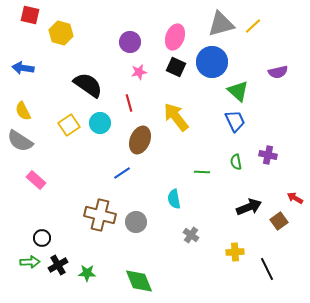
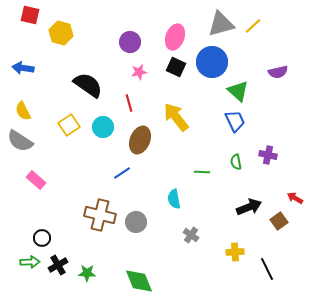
cyan circle: moved 3 px right, 4 px down
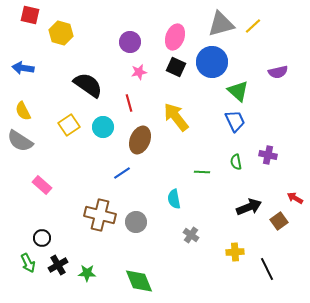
pink rectangle: moved 6 px right, 5 px down
green arrow: moved 2 px left, 1 px down; rotated 66 degrees clockwise
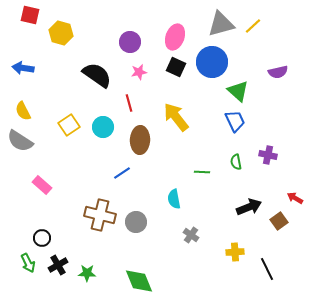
black semicircle: moved 9 px right, 10 px up
brown ellipse: rotated 20 degrees counterclockwise
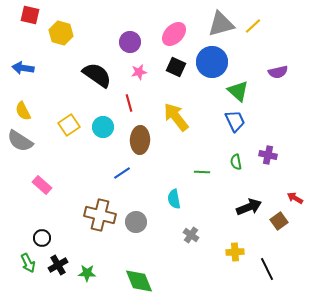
pink ellipse: moved 1 px left, 3 px up; rotated 25 degrees clockwise
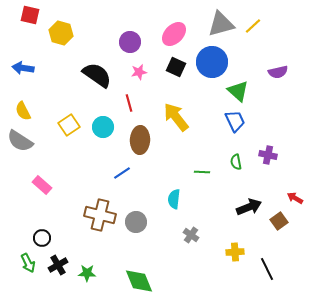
cyan semicircle: rotated 18 degrees clockwise
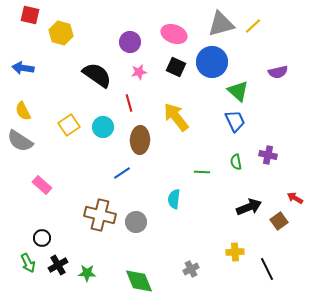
pink ellipse: rotated 65 degrees clockwise
gray cross: moved 34 px down; rotated 28 degrees clockwise
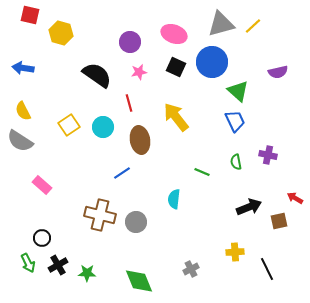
brown ellipse: rotated 12 degrees counterclockwise
green line: rotated 21 degrees clockwise
brown square: rotated 24 degrees clockwise
